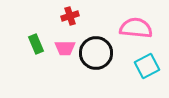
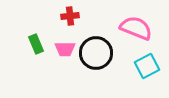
red cross: rotated 12 degrees clockwise
pink semicircle: rotated 16 degrees clockwise
pink trapezoid: moved 1 px down
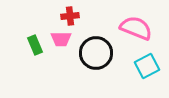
green rectangle: moved 1 px left, 1 px down
pink trapezoid: moved 4 px left, 10 px up
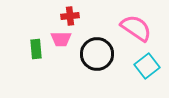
pink semicircle: rotated 12 degrees clockwise
green rectangle: moved 1 px right, 4 px down; rotated 18 degrees clockwise
black circle: moved 1 px right, 1 px down
cyan square: rotated 10 degrees counterclockwise
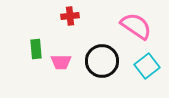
pink semicircle: moved 2 px up
pink trapezoid: moved 23 px down
black circle: moved 5 px right, 7 px down
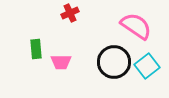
red cross: moved 3 px up; rotated 18 degrees counterclockwise
black circle: moved 12 px right, 1 px down
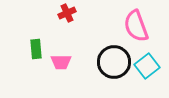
red cross: moved 3 px left
pink semicircle: rotated 144 degrees counterclockwise
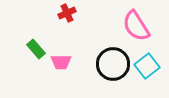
pink semicircle: rotated 12 degrees counterclockwise
green rectangle: rotated 36 degrees counterclockwise
black circle: moved 1 px left, 2 px down
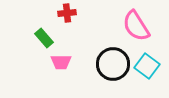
red cross: rotated 18 degrees clockwise
green rectangle: moved 8 px right, 11 px up
cyan square: rotated 15 degrees counterclockwise
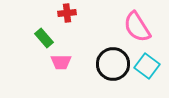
pink semicircle: moved 1 px right, 1 px down
